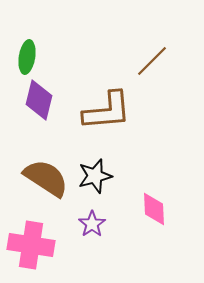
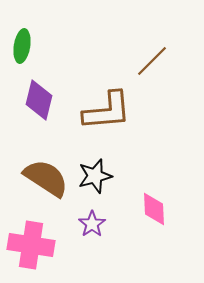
green ellipse: moved 5 px left, 11 px up
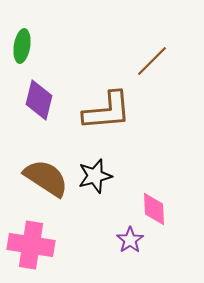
purple star: moved 38 px right, 16 px down
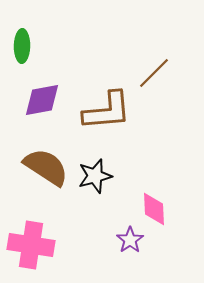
green ellipse: rotated 8 degrees counterclockwise
brown line: moved 2 px right, 12 px down
purple diamond: moved 3 px right; rotated 66 degrees clockwise
brown semicircle: moved 11 px up
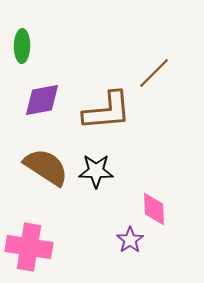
black star: moved 1 px right, 5 px up; rotated 16 degrees clockwise
pink cross: moved 2 px left, 2 px down
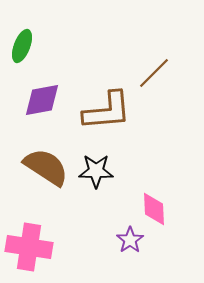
green ellipse: rotated 20 degrees clockwise
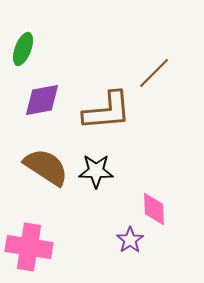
green ellipse: moved 1 px right, 3 px down
